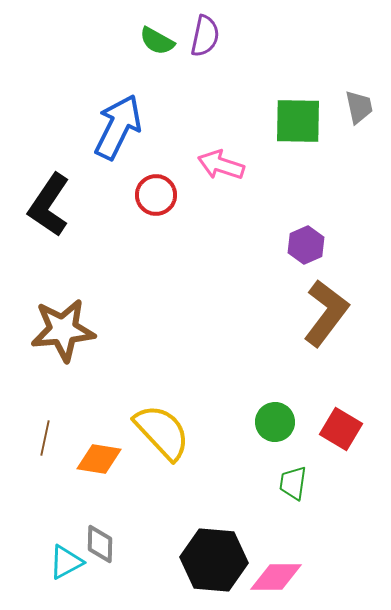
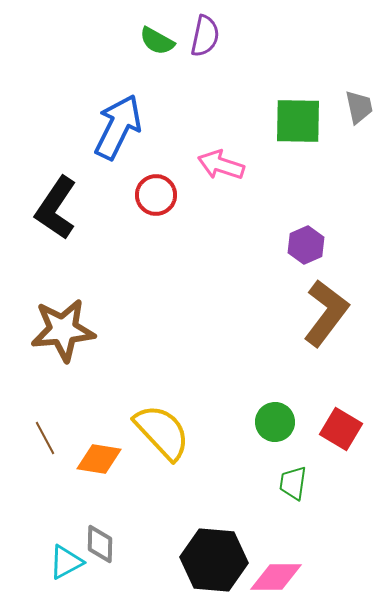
black L-shape: moved 7 px right, 3 px down
brown line: rotated 40 degrees counterclockwise
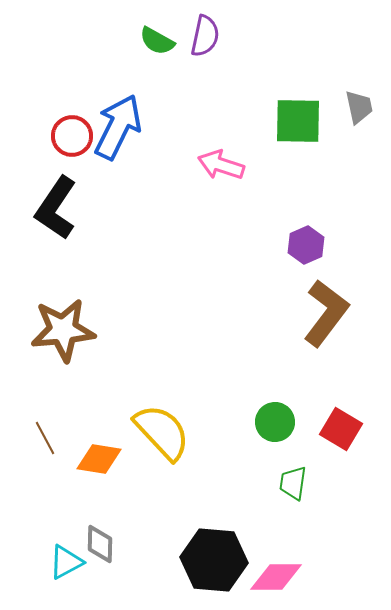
red circle: moved 84 px left, 59 px up
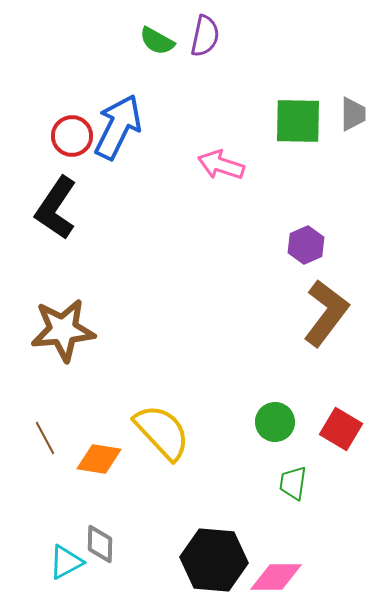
gray trapezoid: moved 6 px left, 7 px down; rotated 12 degrees clockwise
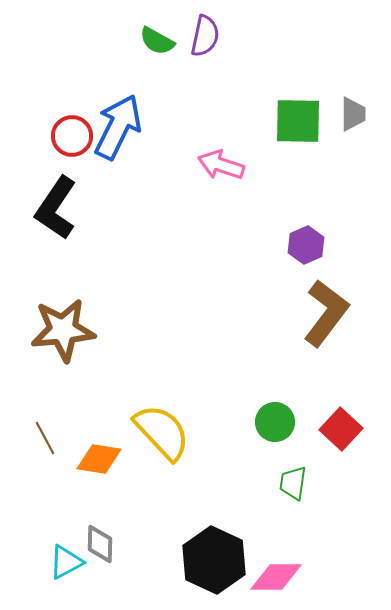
red square: rotated 12 degrees clockwise
black hexagon: rotated 20 degrees clockwise
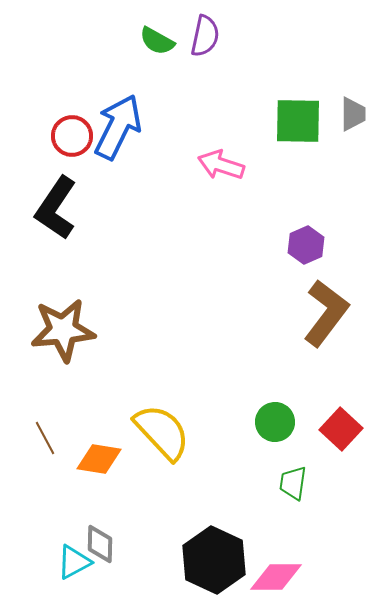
cyan triangle: moved 8 px right
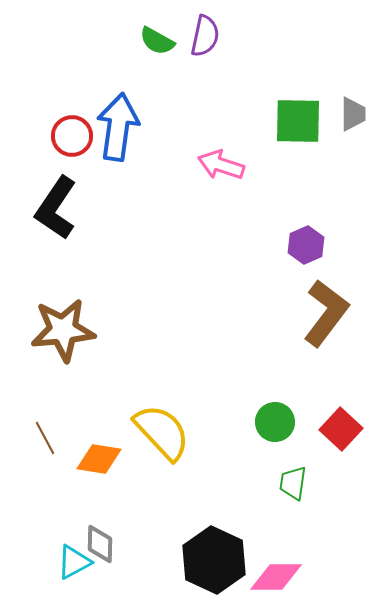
blue arrow: rotated 18 degrees counterclockwise
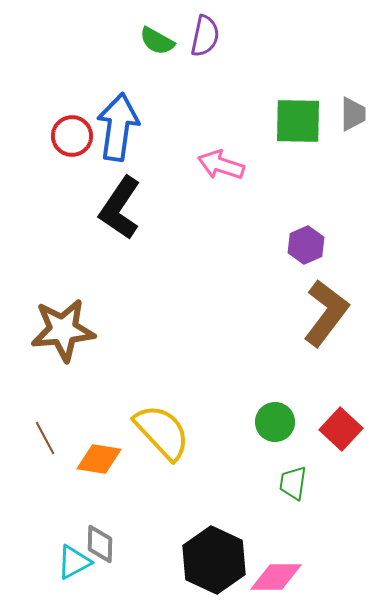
black L-shape: moved 64 px right
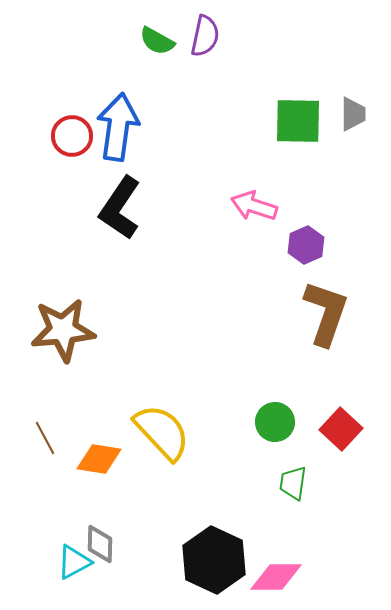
pink arrow: moved 33 px right, 41 px down
brown L-shape: rotated 18 degrees counterclockwise
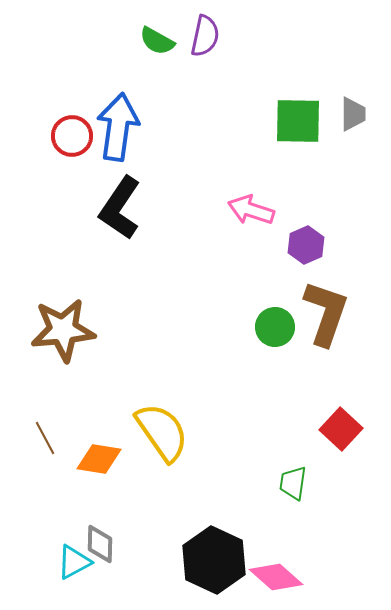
pink arrow: moved 3 px left, 4 px down
green circle: moved 95 px up
yellow semicircle: rotated 8 degrees clockwise
pink diamond: rotated 42 degrees clockwise
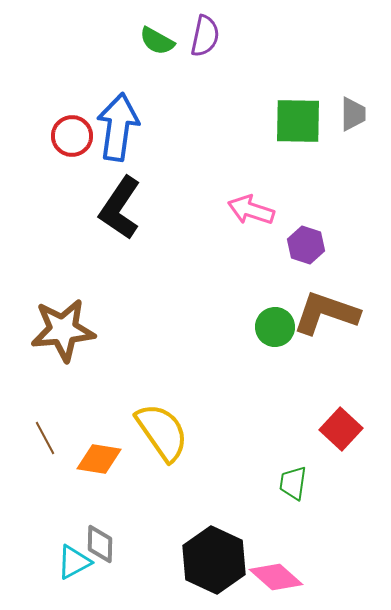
purple hexagon: rotated 18 degrees counterclockwise
brown L-shape: rotated 90 degrees counterclockwise
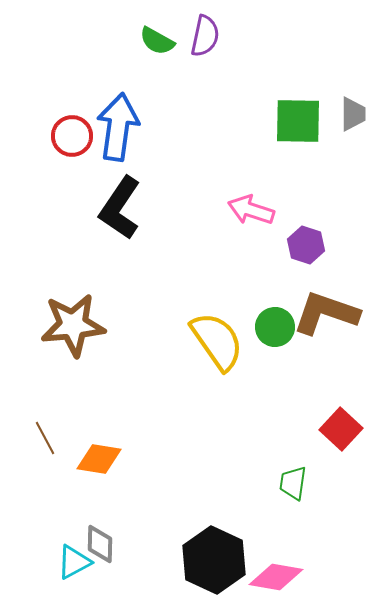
brown star: moved 10 px right, 5 px up
yellow semicircle: moved 55 px right, 91 px up
pink diamond: rotated 32 degrees counterclockwise
